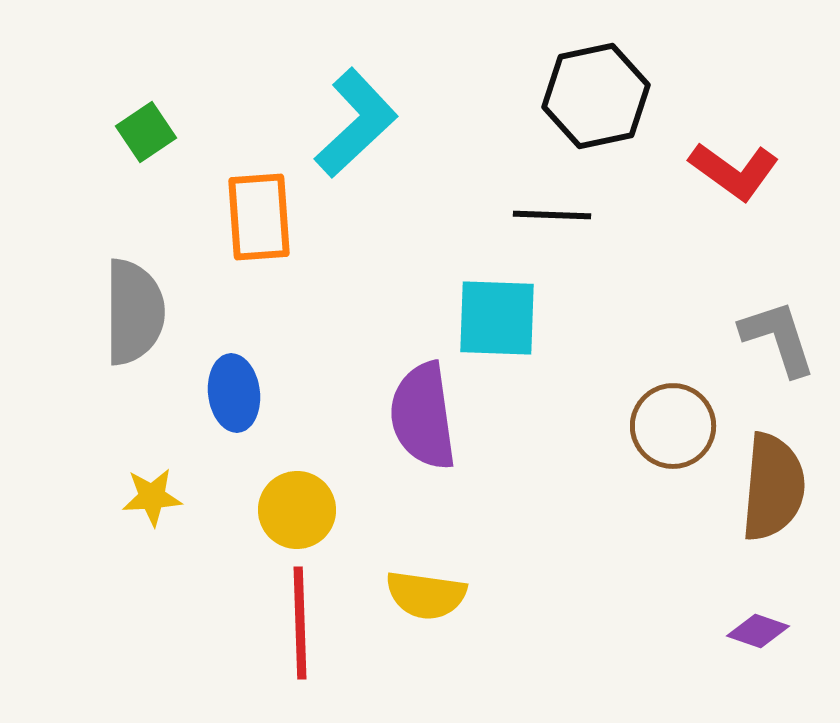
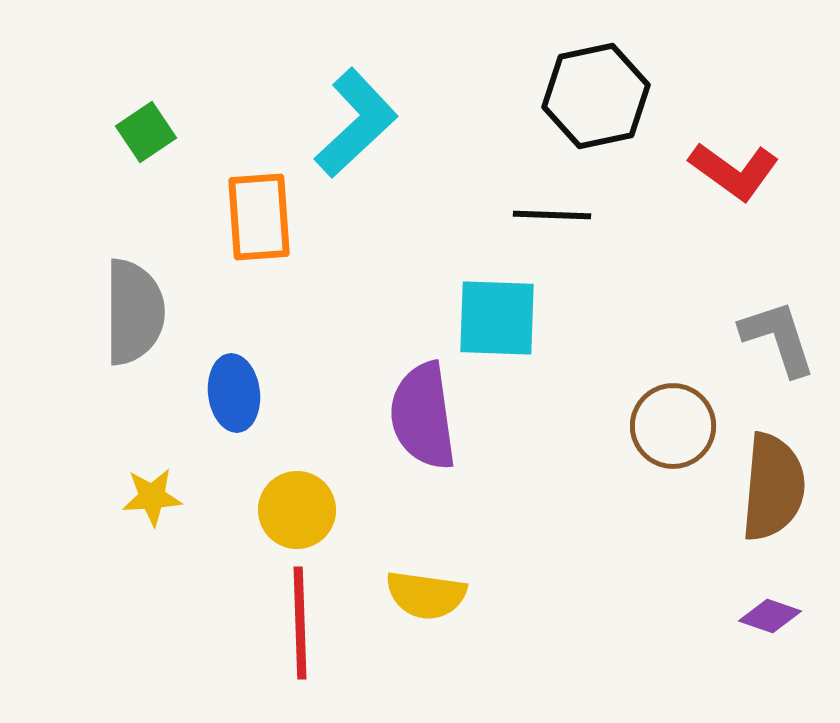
purple diamond: moved 12 px right, 15 px up
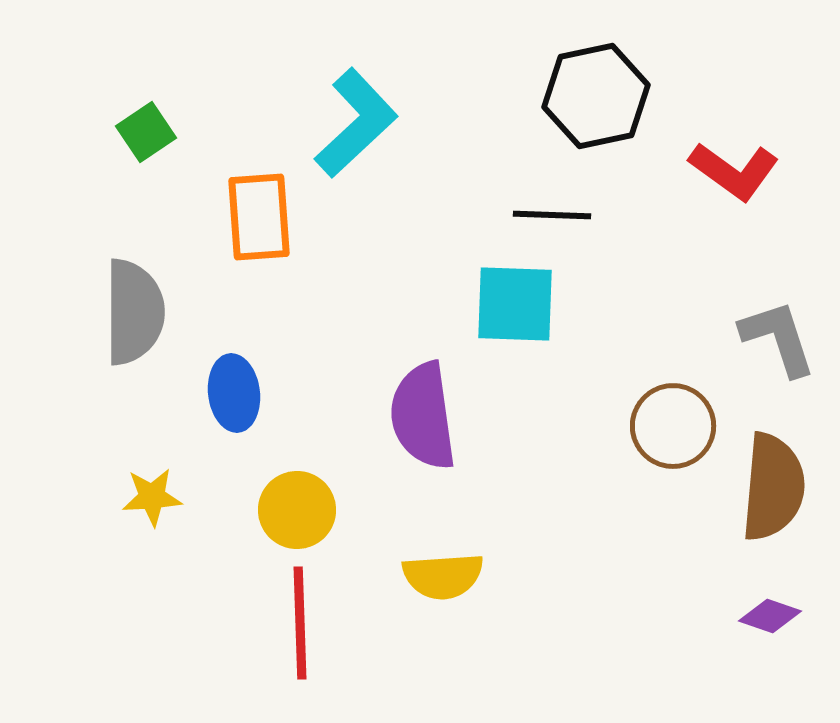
cyan square: moved 18 px right, 14 px up
yellow semicircle: moved 17 px right, 19 px up; rotated 12 degrees counterclockwise
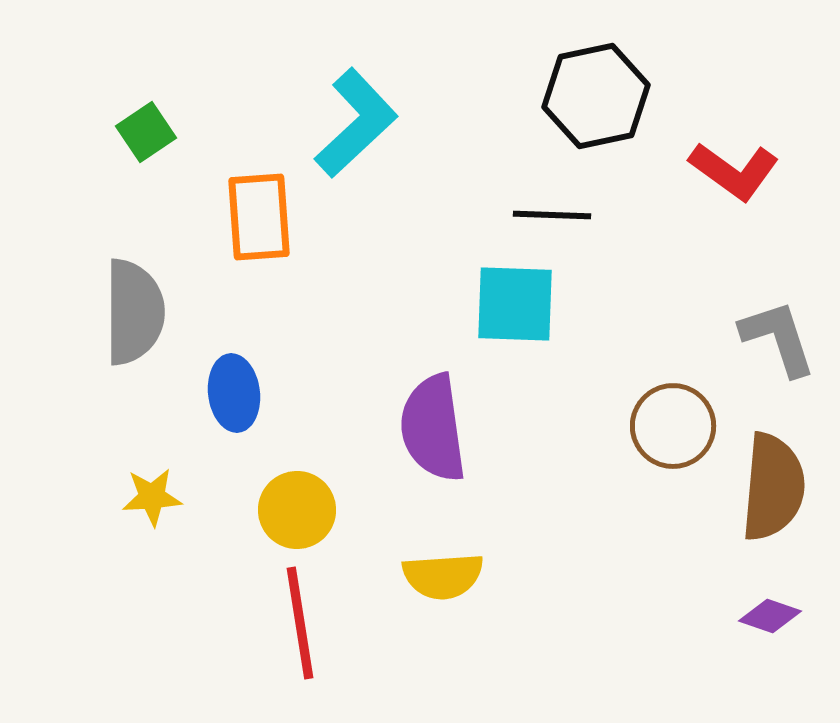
purple semicircle: moved 10 px right, 12 px down
red line: rotated 7 degrees counterclockwise
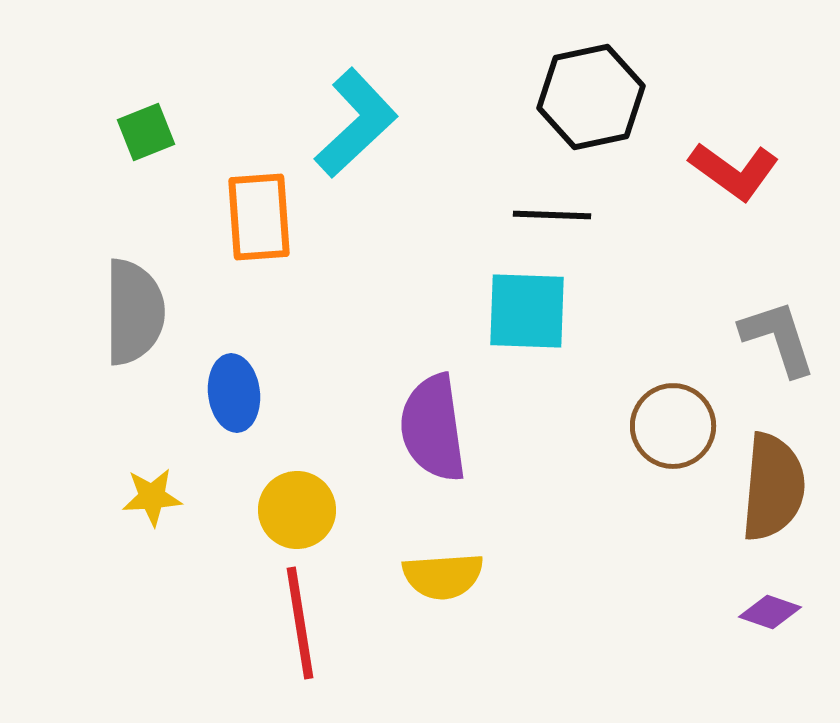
black hexagon: moved 5 px left, 1 px down
green square: rotated 12 degrees clockwise
cyan square: moved 12 px right, 7 px down
purple diamond: moved 4 px up
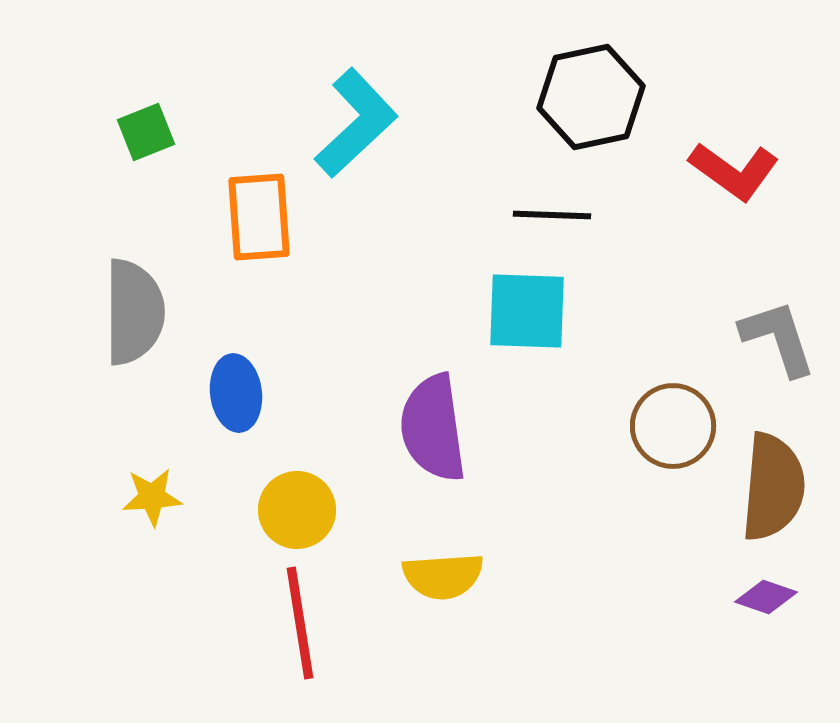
blue ellipse: moved 2 px right
purple diamond: moved 4 px left, 15 px up
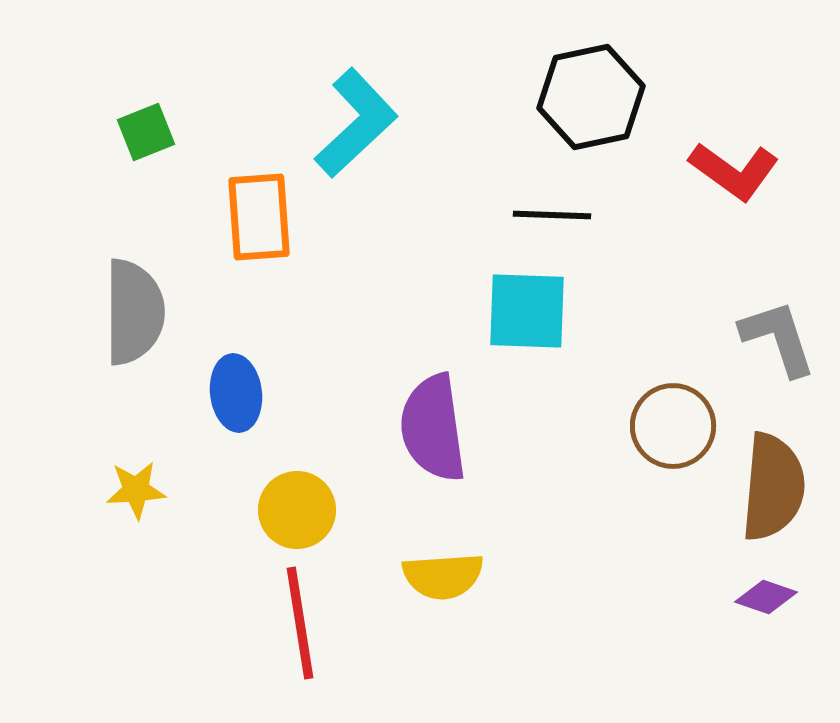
yellow star: moved 16 px left, 7 px up
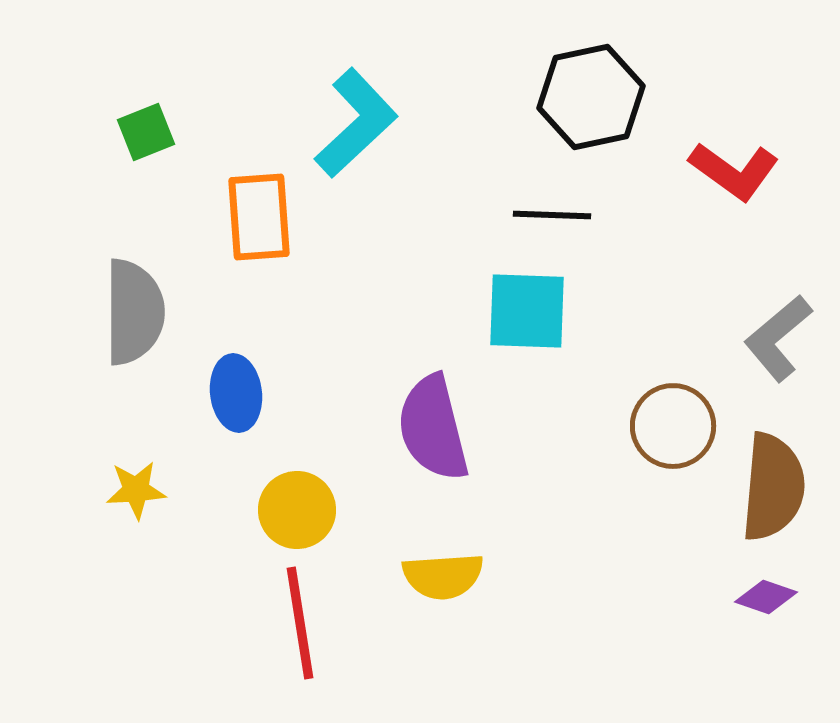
gray L-shape: rotated 112 degrees counterclockwise
purple semicircle: rotated 6 degrees counterclockwise
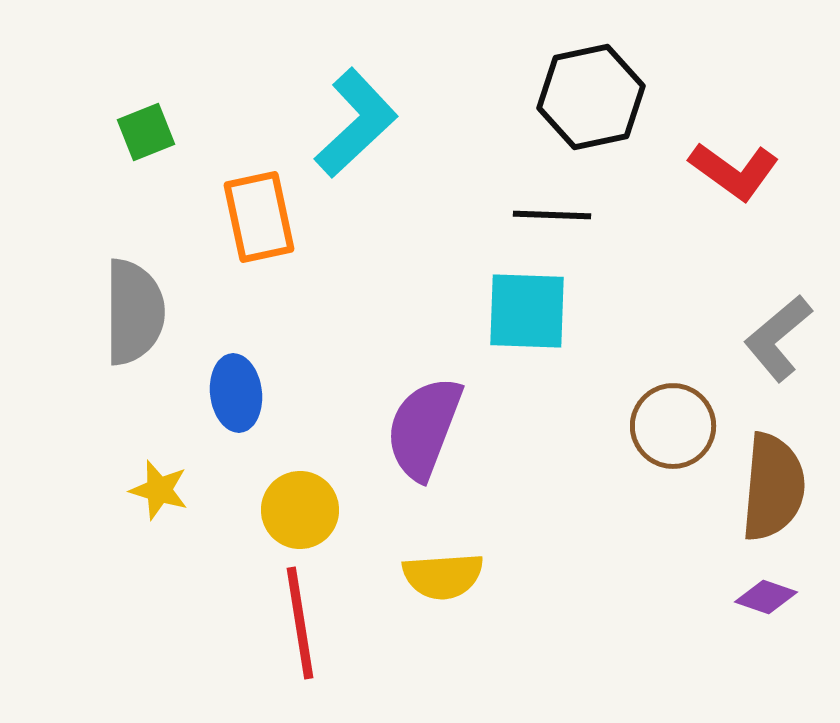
orange rectangle: rotated 8 degrees counterclockwise
purple semicircle: moved 9 px left; rotated 35 degrees clockwise
yellow star: moved 23 px right; rotated 20 degrees clockwise
yellow circle: moved 3 px right
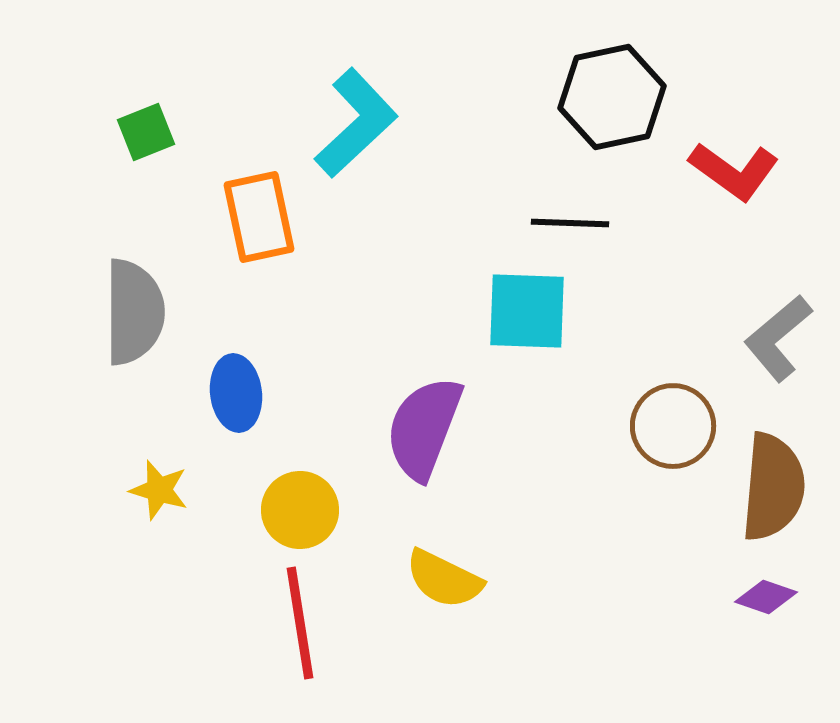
black hexagon: moved 21 px right
black line: moved 18 px right, 8 px down
yellow semicircle: moved 1 px right, 3 px down; rotated 30 degrees clockwise
